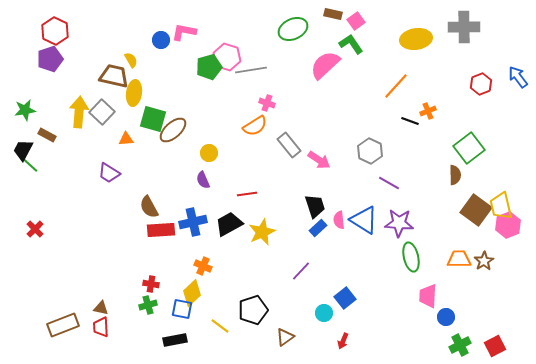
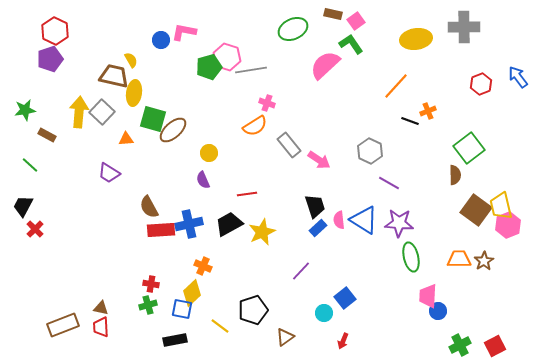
black trapezoid at (23, 150): moved 56 px down
blue cross at (193, 222): moved 4 px left, 2 px down
blue circle at (446, 317): moved 8 px left, 6 px up
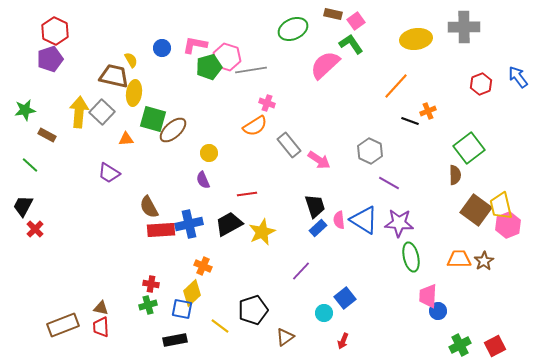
pink L-shape at (184, 32): moved 11 px right, 13 px down
blue circle at (161, 40): moved 1 px right, 8 px down
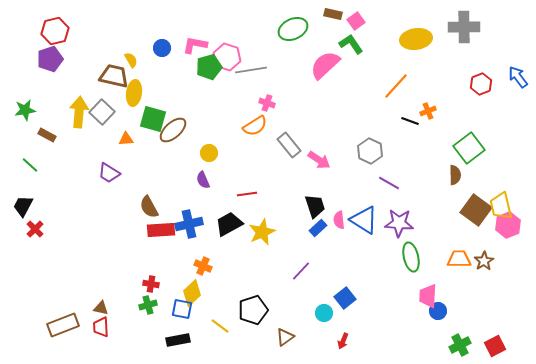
red hexagon at (55, 31): rotated 20 degrees clockwise
black rectangle at (175, 340): moved 3 px right
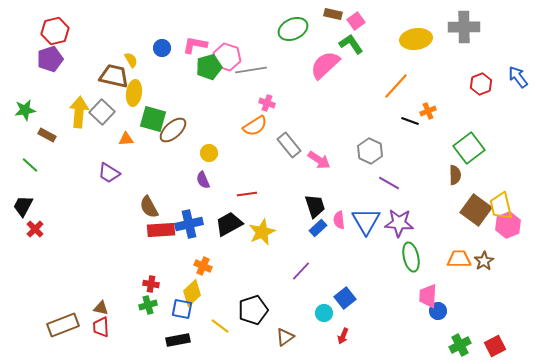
blue triangle at (364, 220): moved 2 px right, 1 px down; rotated 28 degrees clockwise
red arrow at (343, 341): moved 5 px up
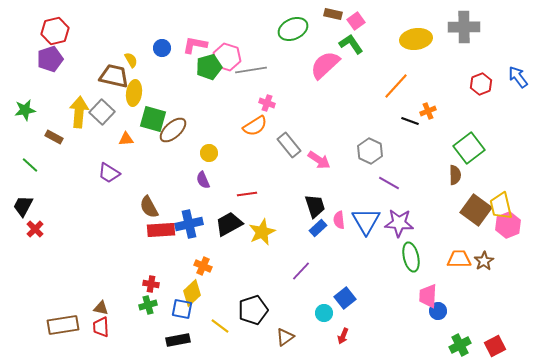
brown rectangle at (47, 135): moved 7 px right, 2 px down
brown rectangle at (63, 325): rotated 12 degrees clockwise
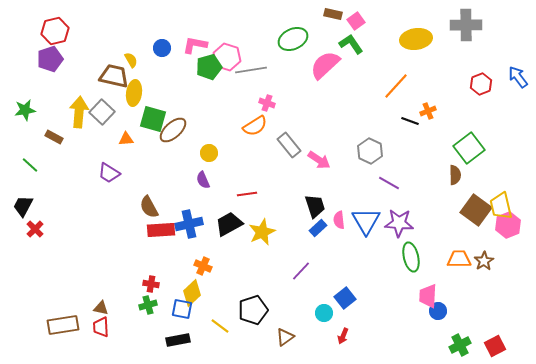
gray cross at (464, 27): moved 2 px right, 2 px up
green ellipse at (293, 29): moved 10 px down
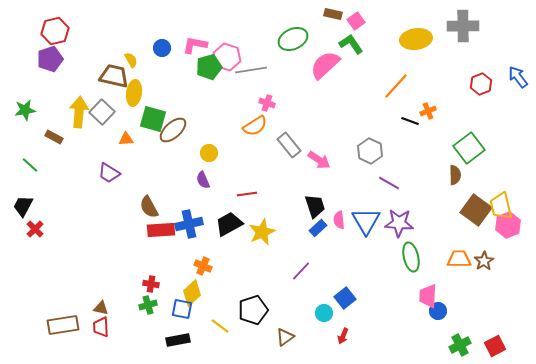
gray cross at (466, 25): moved 3 px left, 1 px down
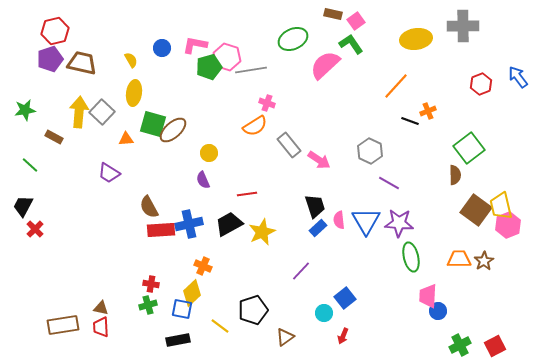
brown trapezoid at (114, 76): moved 32 px left, 13 px up
green square at (153, 119): moved 5 px down
